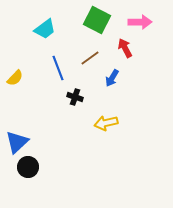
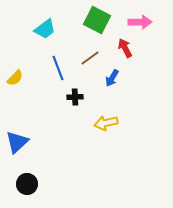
black cross: rotated 21 degrees counterclockwise
black circle: moved 1 px left, 17 px down
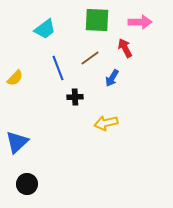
green square: rotated 24 degrees counterclockwise
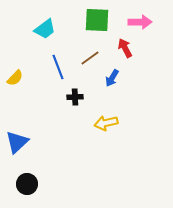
blue line: moved 1 px up
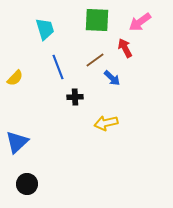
pink arrow: rotated 145 degrees clockwise
cyan trapezoid: rotated 70 degrees counterclockwise
brown line: moved 5 px right, 2 px down
blue arrow: rotated 78 degrees counterclockwise
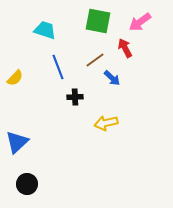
green square: moved 1 px right, 1 px down; rotated 8 degrees clockwise
cyan trapezoid: moved 1 px down; rotated 55 degrees counterclockwise
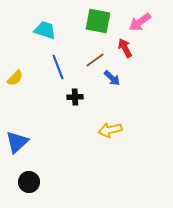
yellow arrow: moved 4 px right, 7 px down
black circle: moved 2 px right, 2 px up
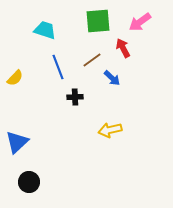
green square: rotated 16 degrees counterclockwise
red arrow: moved 2 px left
brown line: moved 3 px left
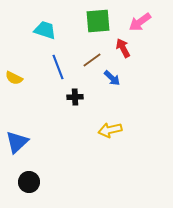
yellow semicircle: moved 1 px left; rotated 72 degrees clockwise
